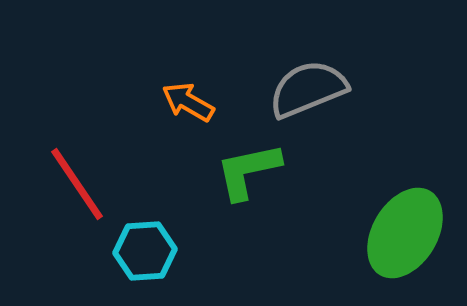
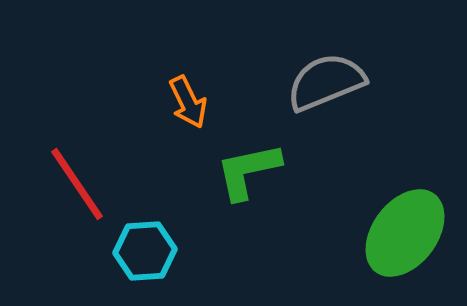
gray semicircle: moved 18 px right, 7 px up
orange arrow: rotated 146 degrees counterclockwise
green ellipse: rotated 6 degrees clockwise
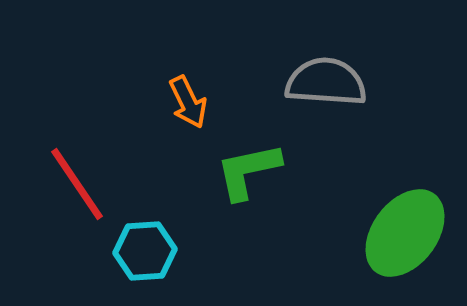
gray semicircle: rotated 26 degrees clockwise
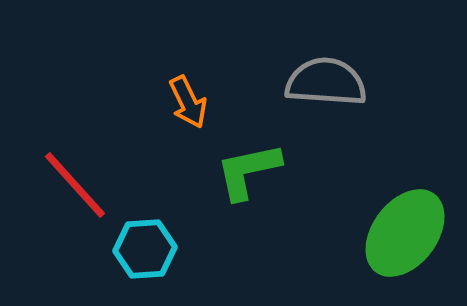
red line: moved 2 px left, 1 px down; rotated 8 degrees counterclockwise
cyan hexagon: moved 2 px up
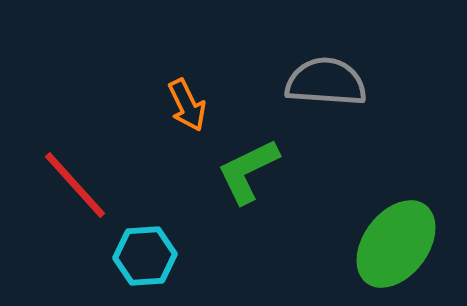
orange arrow: moved 1 px left, 3 px down
green L-shape: rotated 14 degrees counterclockwise
green ellipse: moved 9 px left, 11 px down
cyan hexagon: moved 7 px down
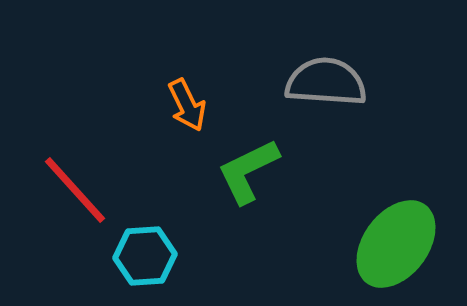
red line: moved 5 px down
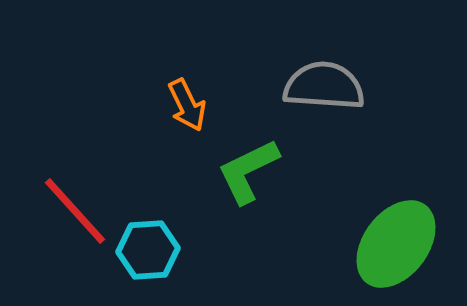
gray semicircle: moved 2 px left, 4 px down
red line: moved 21 px down
cyan hexagon: moved 3 px right, 6 px up
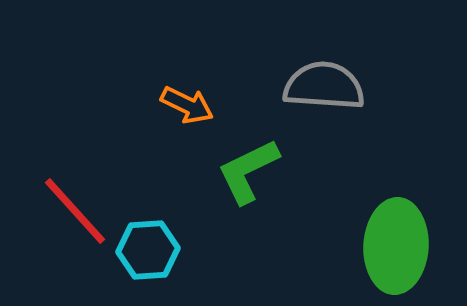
orange arrow: rotated 38 degrees counterclockwise
green ellipse: moved 2 px down; rotated 34 degrees counterclockwise
